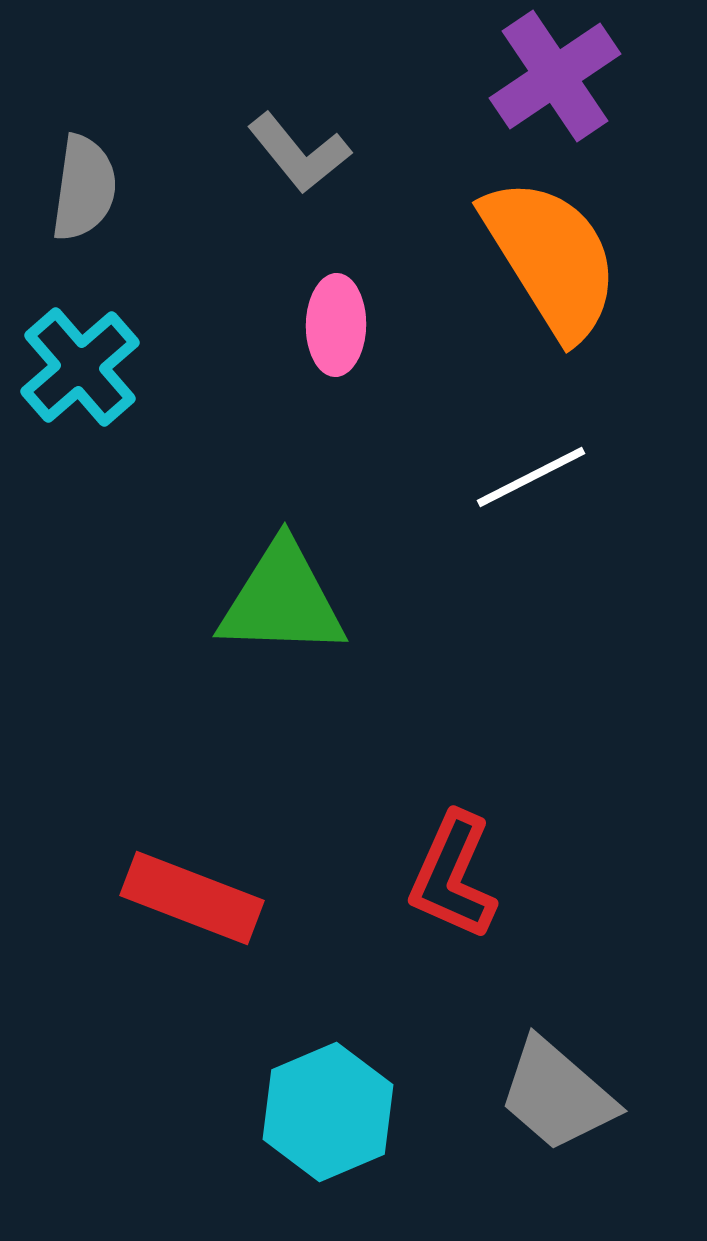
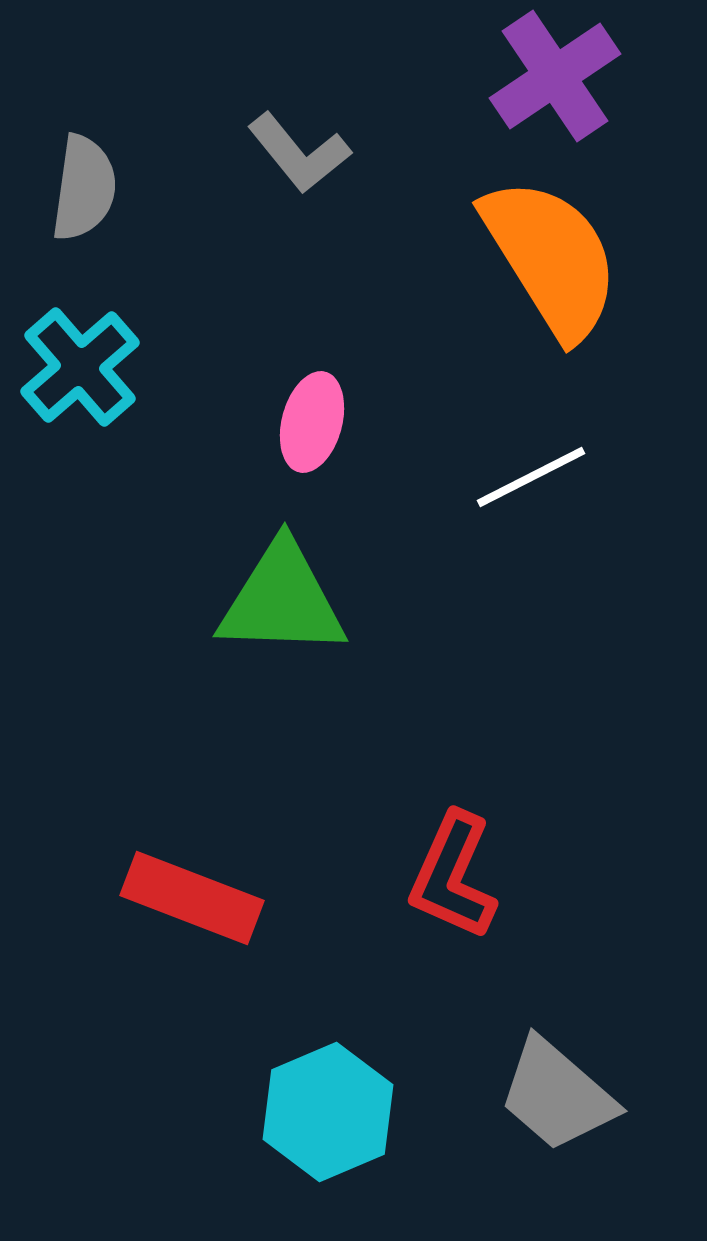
pink ellipse: moved 24 px left, 97 px down; rotated 14 degrees clockwise
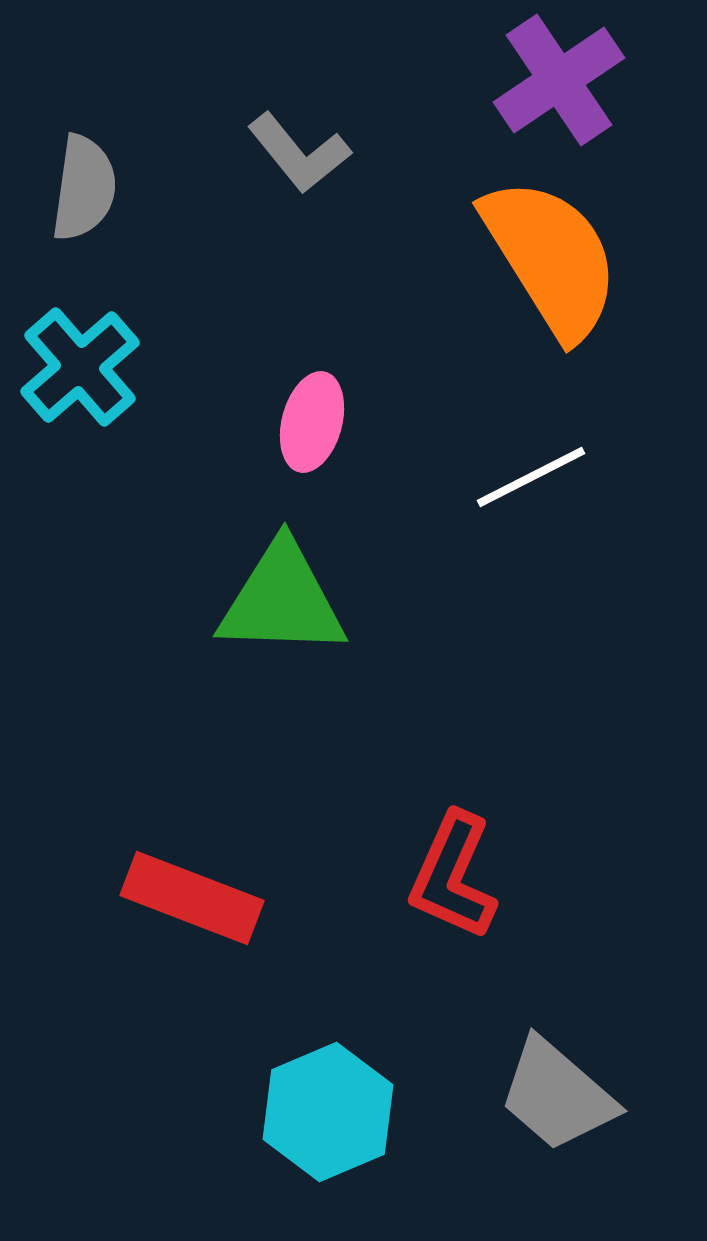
purple cross: moved 4 px right, 4 px down
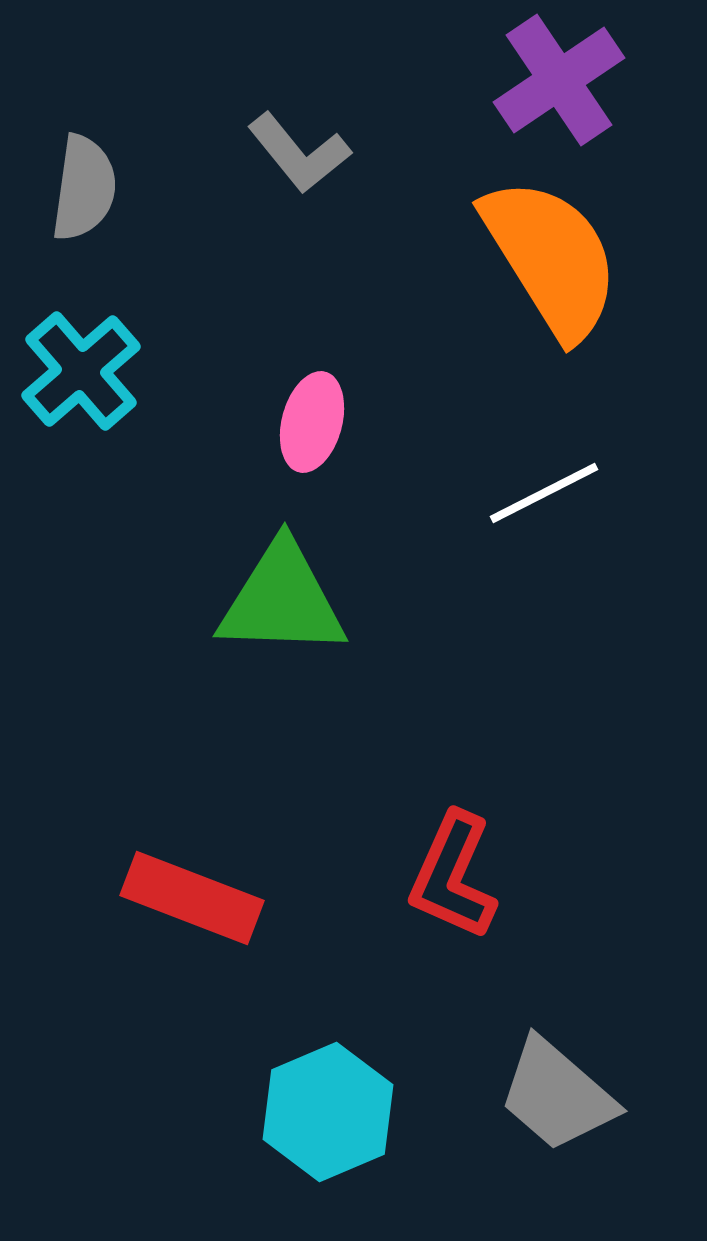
cyan cross: moved 1 px right, 4 px down
white line: moved 13 px right, 16 px down
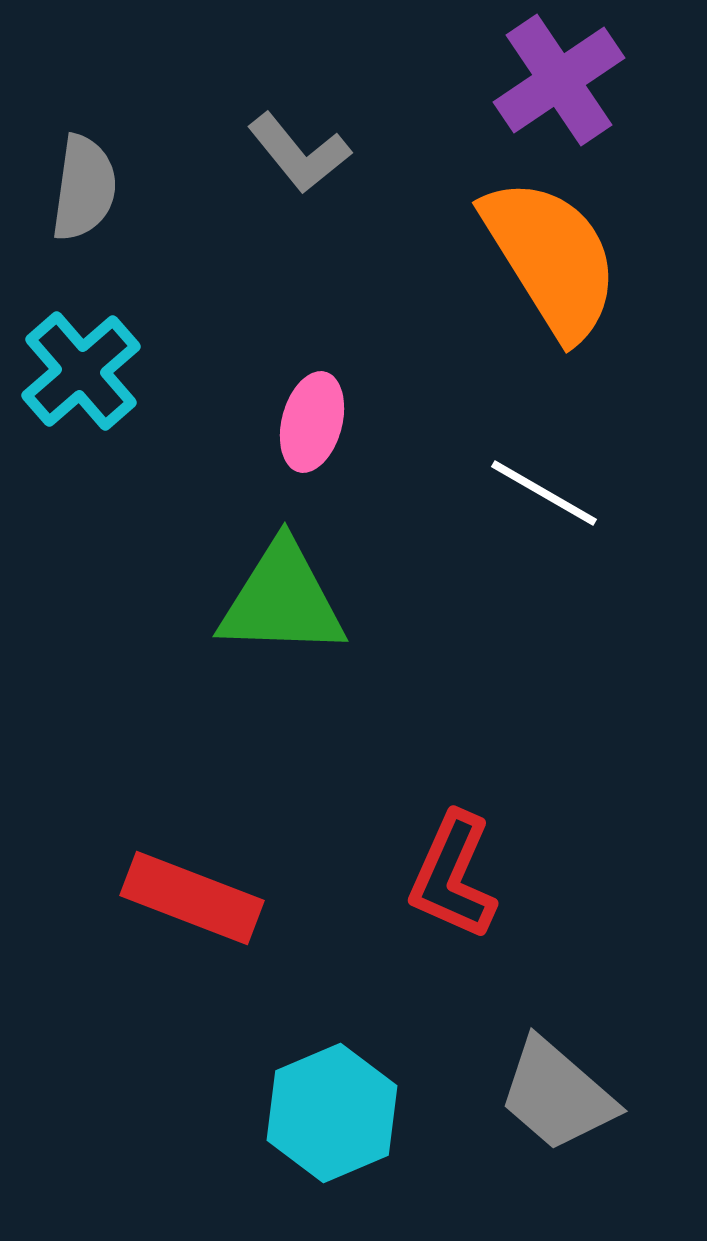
white line: rotated 57 degrees clockwise
cyan hexagon: moved 4 px right, 1 px down
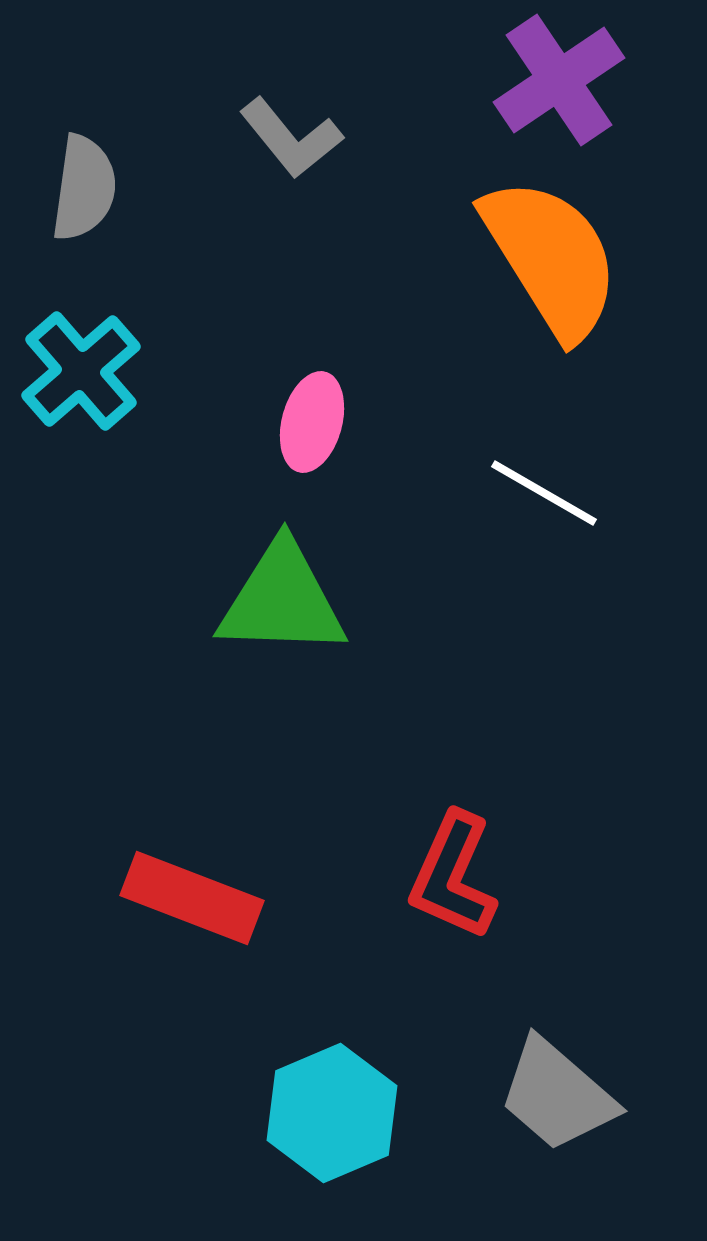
gray L-shape: moved 8 px left, 15 px up
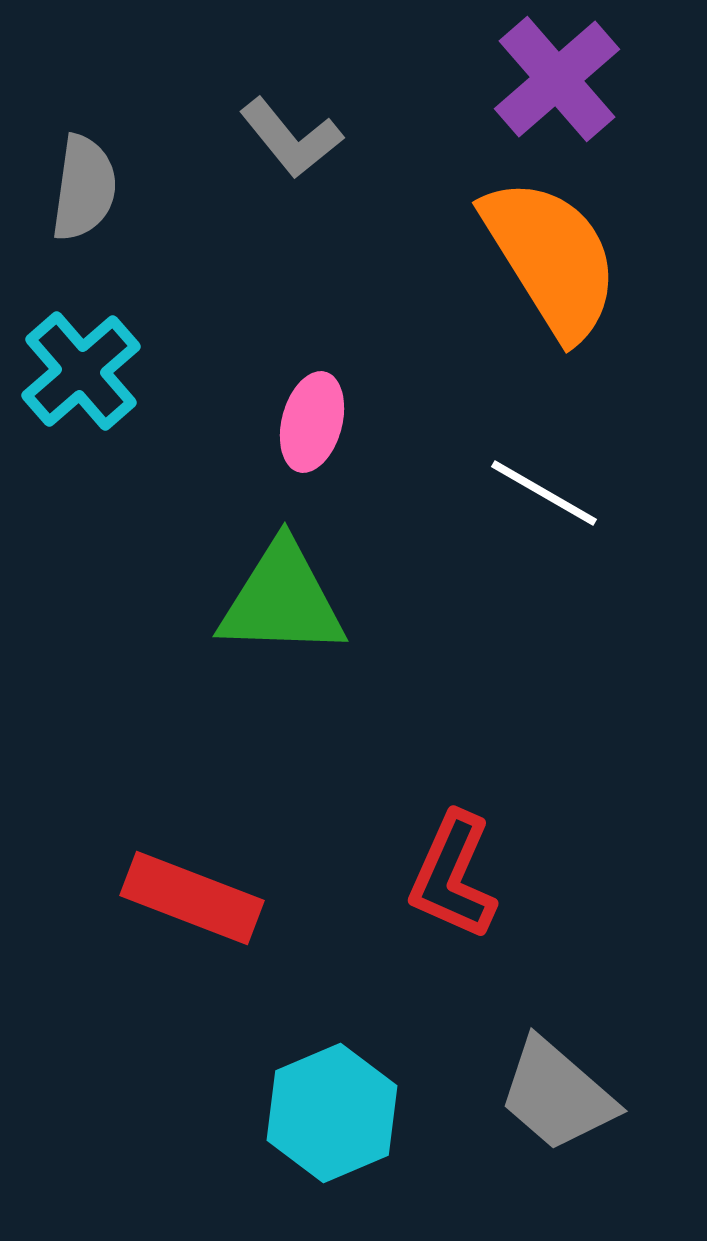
purple cross: moved 2 px left, 1 px up; rotated 7 degrees counterclockwise
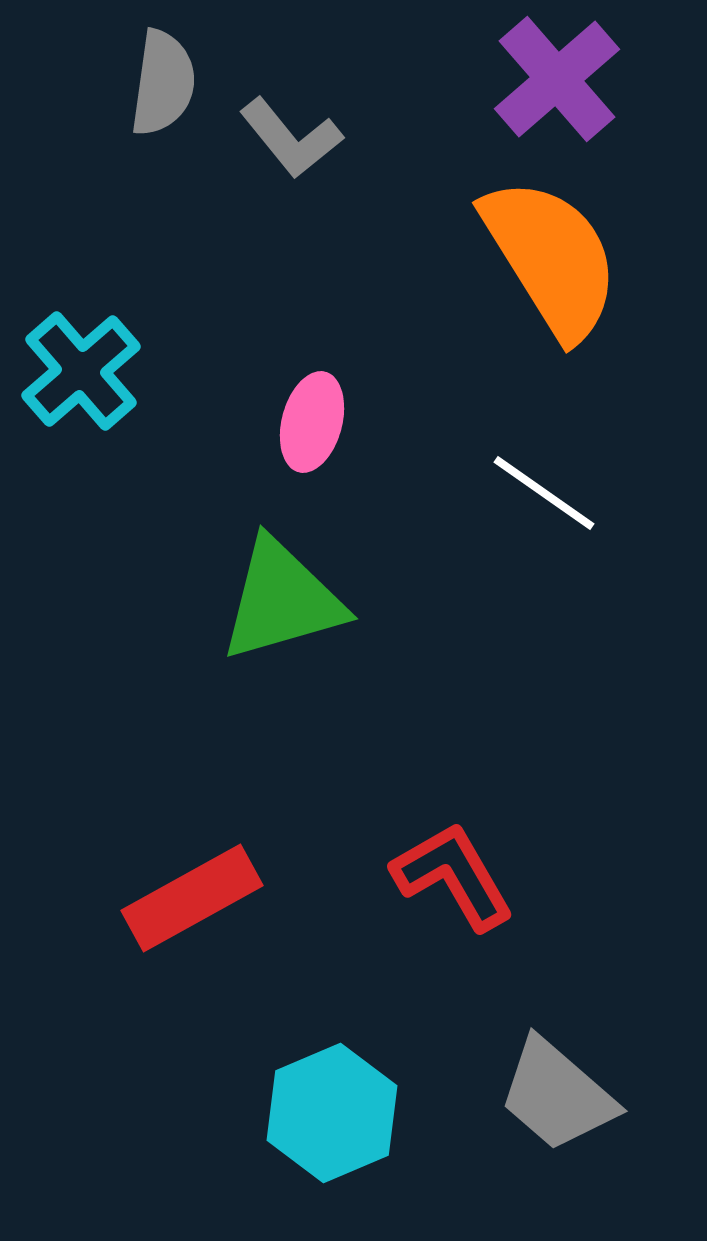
gray semicircle: moved 79 px right, 105 px up
white line: rotated 5 degrees clockwise
green triangle: rotated 18 degrees counterclockwise
red L-shape: rotated 126 degrees clockwise
red rectangle: rotated 50 degrees counterclockwise
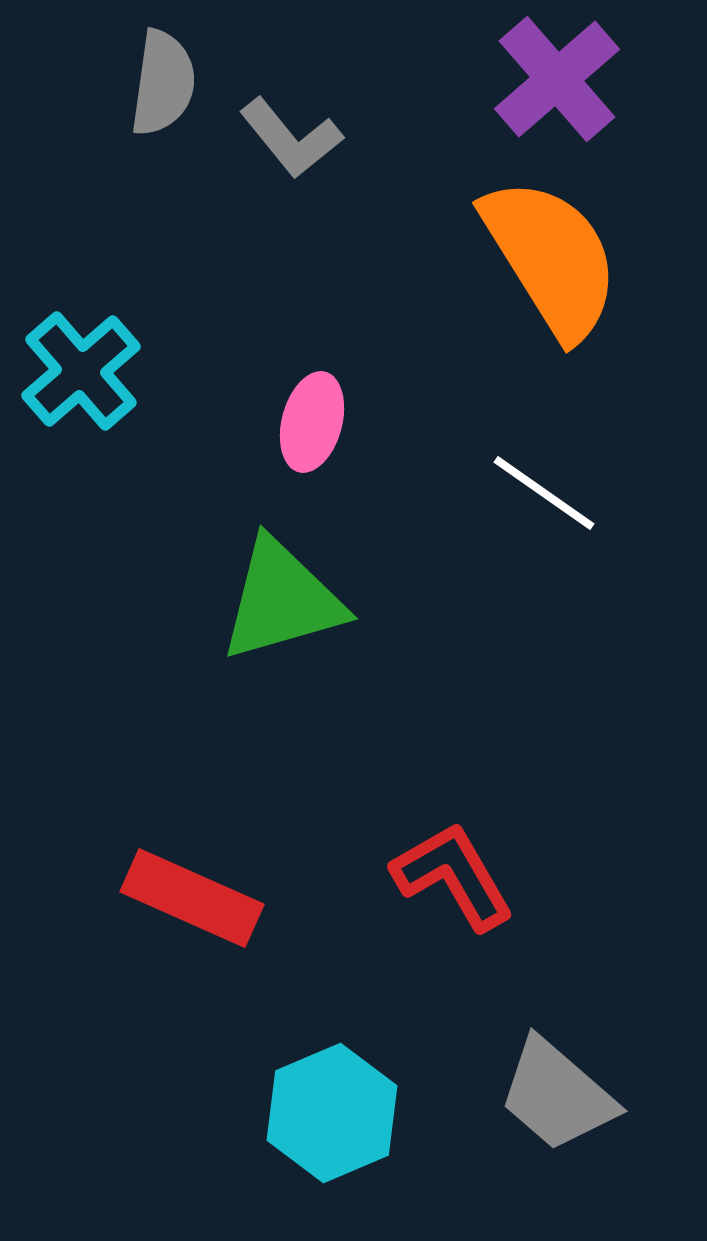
red rectangle: rotated 53 degrees clockwise
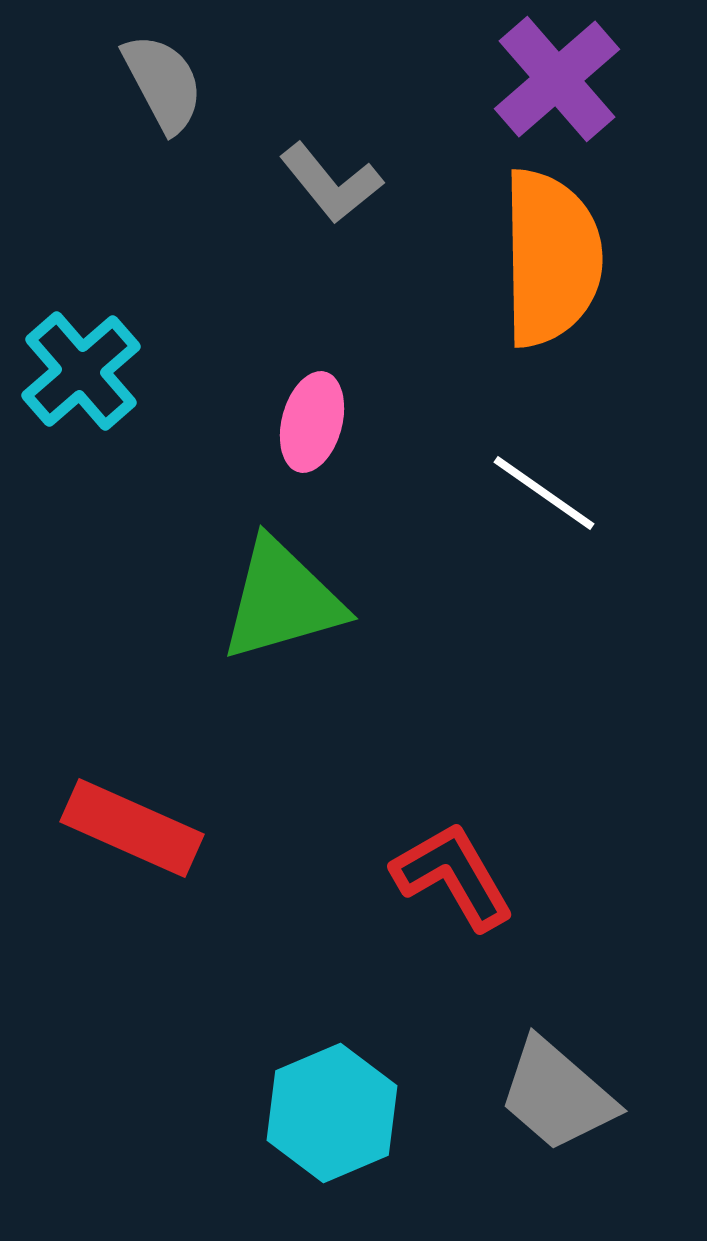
gray semicircle: rotated 36 degrees counterclockwise
gray L-shape: moved 40 px right, 45 px down
orange semicircle: rotated 31 degrees clockwise
red rectangle: moved 60 px left, 70 px up
